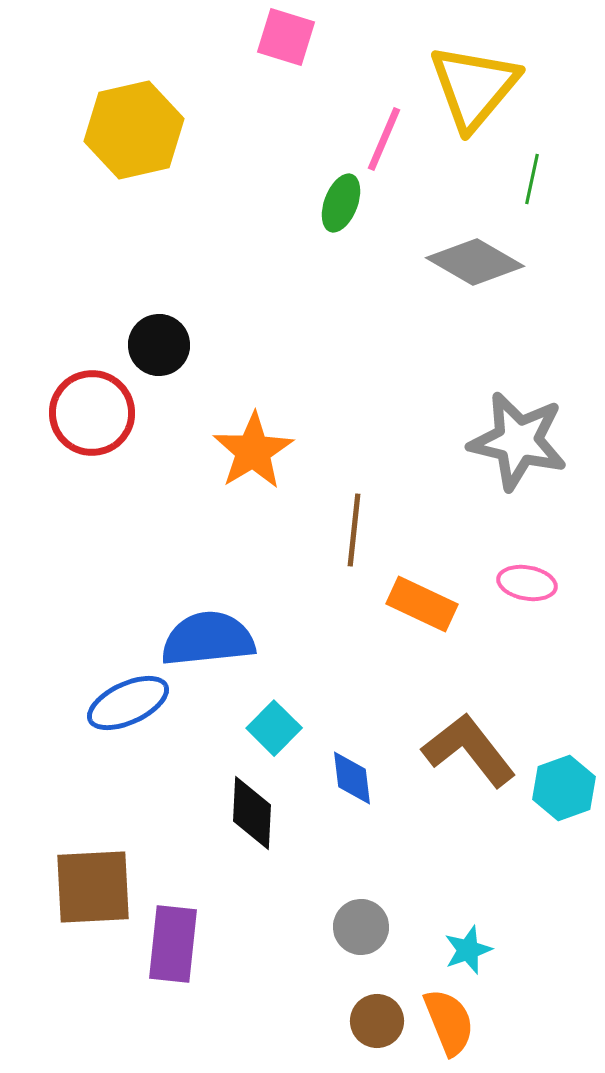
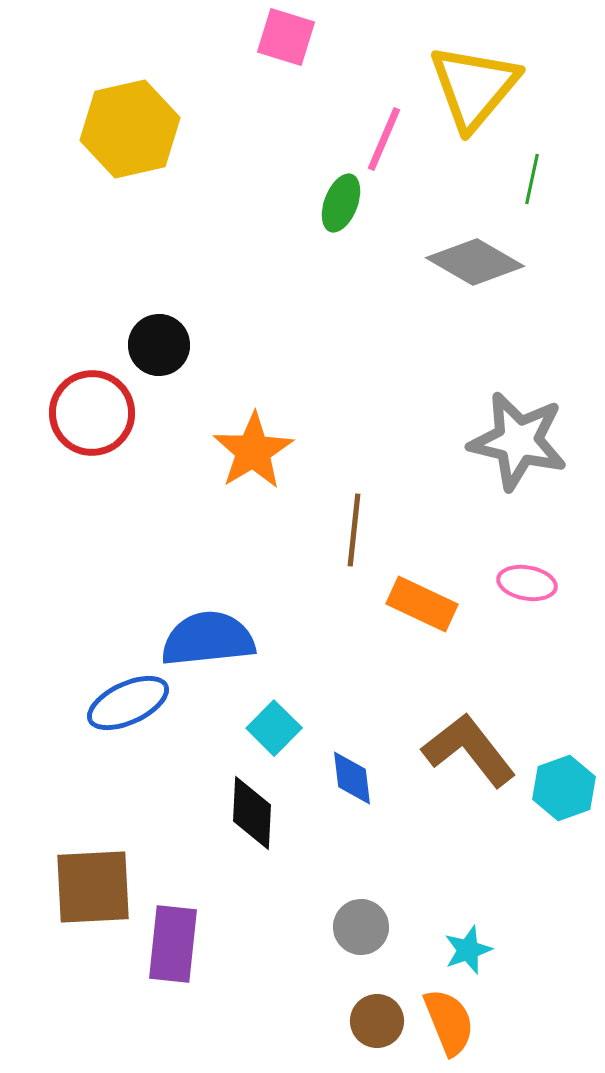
yellow hexagon: moved 4 px left, 1 px up
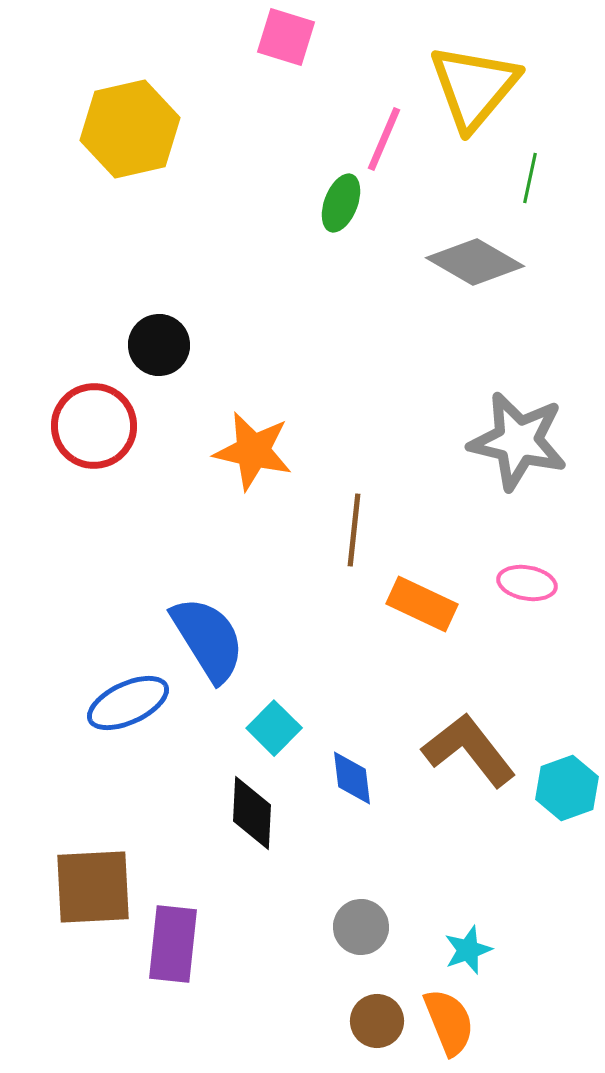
green line: moved 2 px left, 1 px up
red circle: moved 2 px right, 13 px down
orange star: rotated 28 degrees counterclockwise
blue semicircle: rotated 64 degrees clockwise
cyan hexagon: moved 3 px right
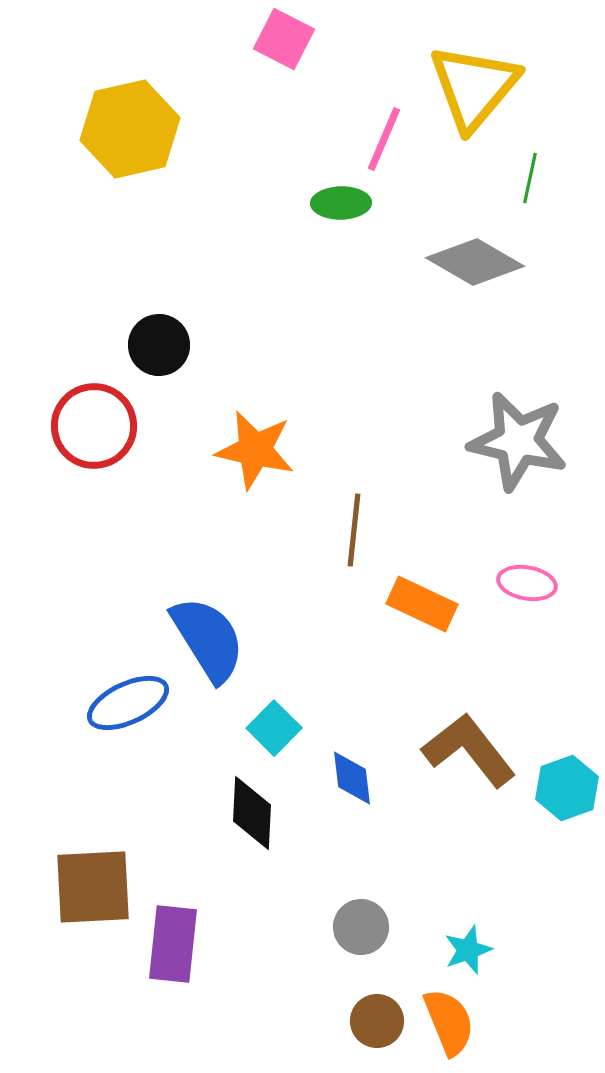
pink square: moved 2 px left, 2 px down; rotated 10 degrees clockwise
green ellipse: rotated 68 degrees clockwise
orange star: moved 2 px right, 1 px up
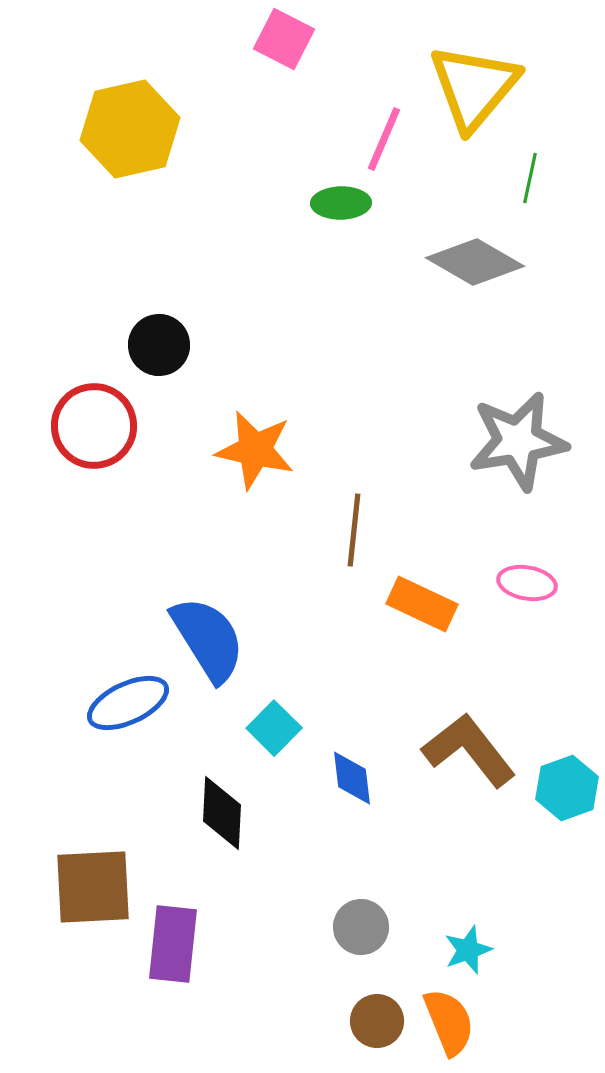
gray star: rotated 22 degrees counterclockwise
black diamond: moved 30 px left
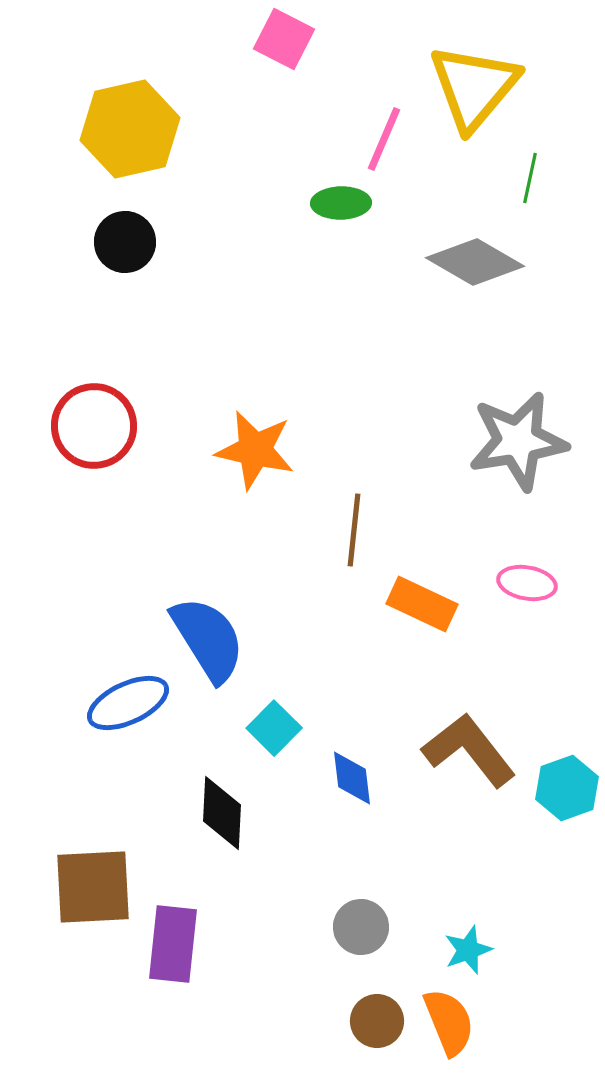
black circle: moved 34 px left, 103 px up
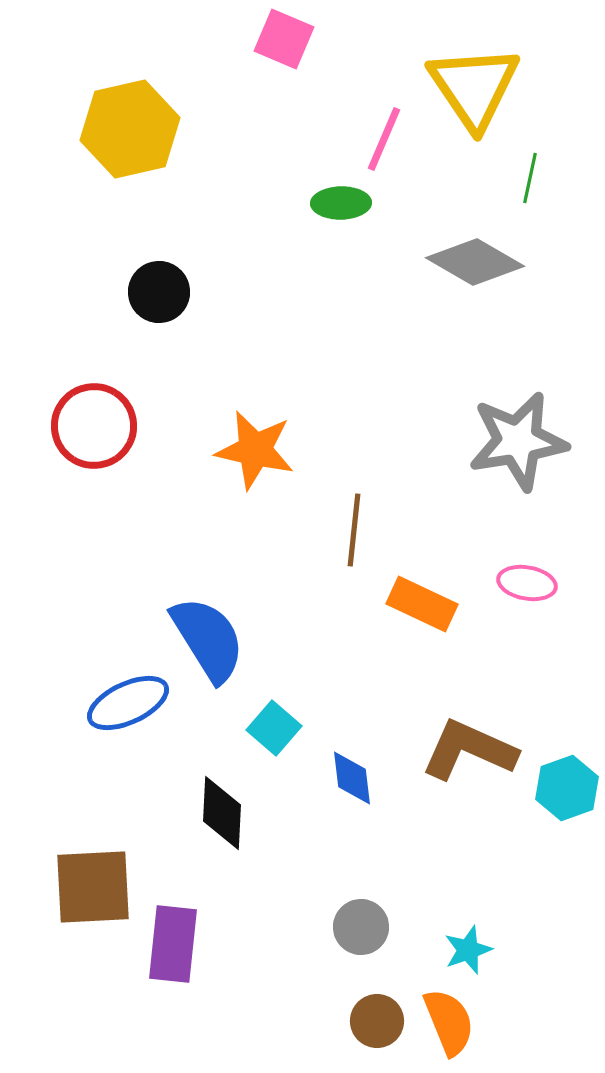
pink square: rotated 4 degrees counterclockwise
yellow triangle: rotated 14 degrees counterclockwise
black circle: moved 34 px right, 50 px down
cyan square: rotated 4 degrees counterclockwise
brown L-shape: rotated 28 degrees counterclockwise
